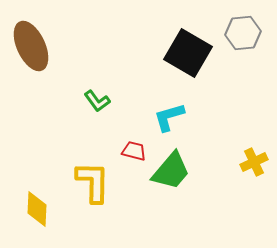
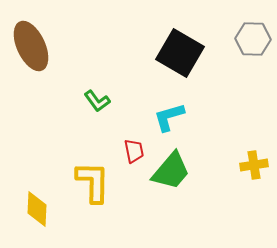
gray hexagon: moved 10 px right, 6 px down; rotated 8 degrees clockwise
black square: moved 8 px left
red trapezoid: rotated 65 degrees clockwise
yellow cross: moved 3 px down; rotated 16 degrees clockwise
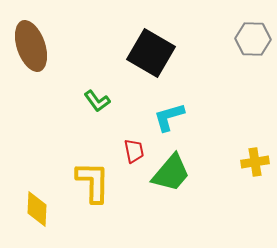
brown ellipse: rotated 6 degrees clockwise
black square: moved 29 px left
yellow cross: moved 1 px right, 3 px up
green trapezoid: moved 2 px down
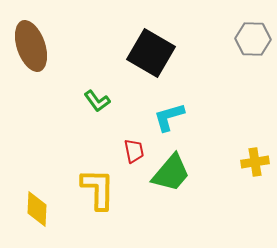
yellow L-shape: moved 5 px right, 7 px down
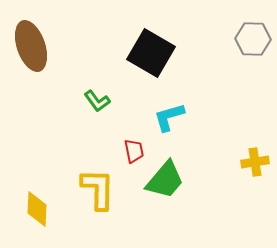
green trapezoid: moved 6 px left, 7 px down
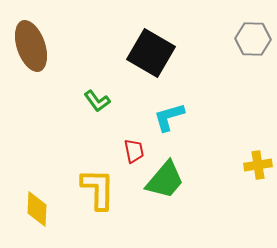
yellow cross: moved 3 px right, 3 px down
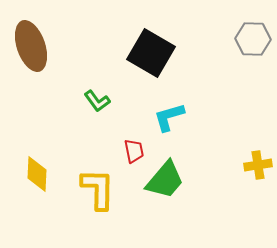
yellow diamond: moved 35 px up
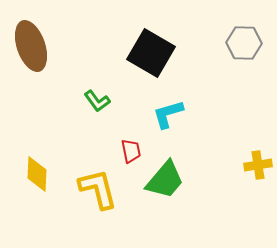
gray hexagon: moved 9 px left, 4 px down
cyan L-shape: moved 1 px left, 3 px up
red trapezoid: moved 3 px left
yellow L-shape: rotated 15 degrees counterclockwise
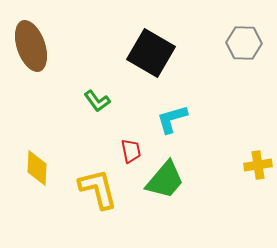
cyan L-shape: moved 4 px right, 5 px down
yellow diamond: moved 6 px up
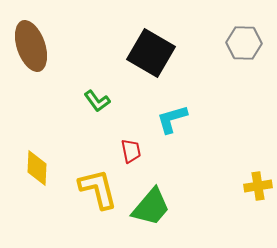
yellow cross: moved 21 px down
green trapezoid: moved 14 px left, 27 px down
